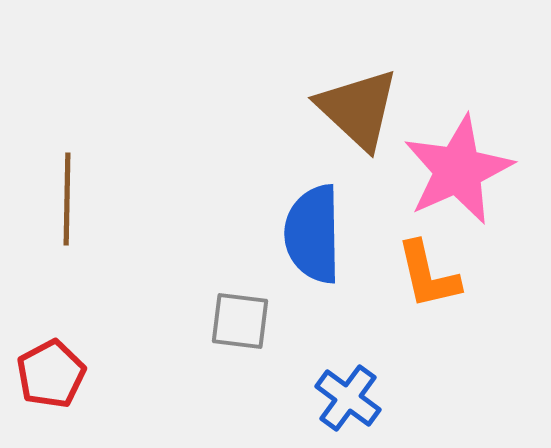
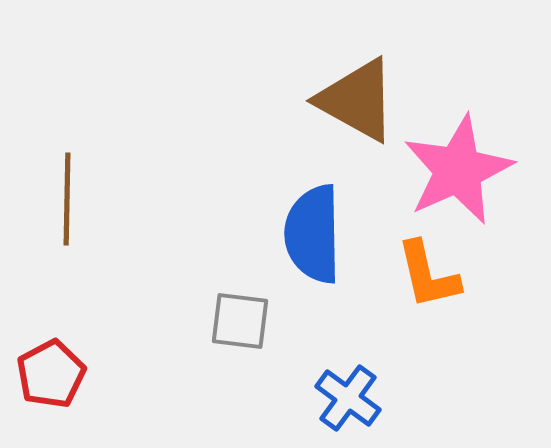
brown triangle: moved 1 px left, 9 px up; rotated 14 degrees counterclockwise
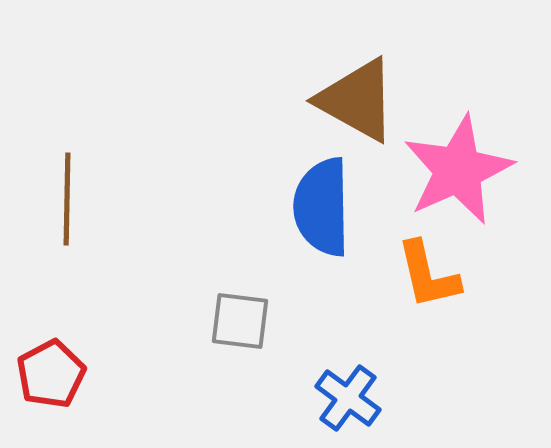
blue semicircle: moved 9 px right, 27 px up
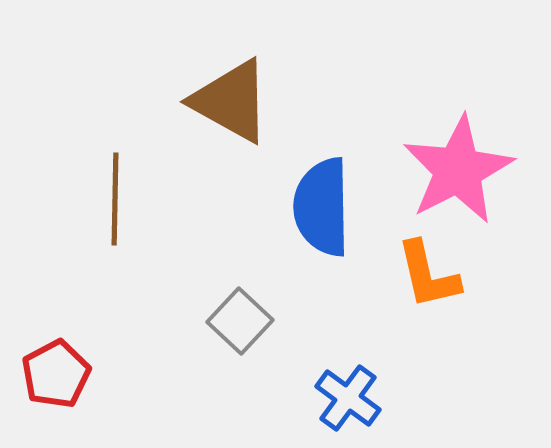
brown triangle: moved 126 px left, 1 px down
pink star: rotated 3 degrees counterclockwise
brown line: moved 48 px right
gray square: rotated 36 degrees clockwise
red pentagon: moved 5 px right
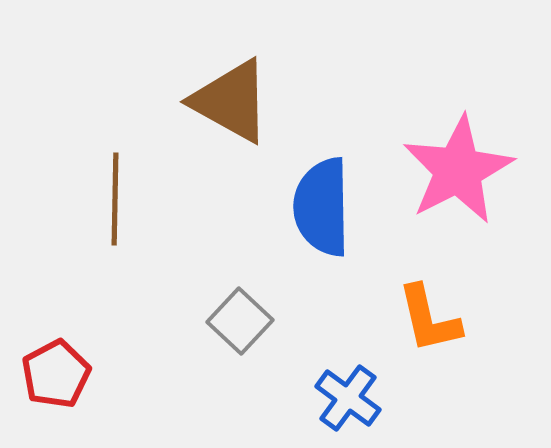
orange L-shape: moved 1 px right, 44 px down
